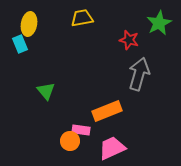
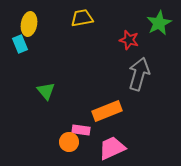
orange circle: moved 1 px left, 1 px down
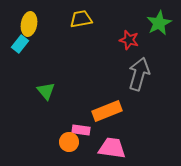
yellow trapezoid: moved 1 px left, 1 px down
cyan rectangle: rotated 60 degrees clockwise
pink trapezoid: rotated 32 degrees clockwise
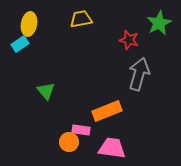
cyan rectangle: rotated 18 degrees clockwise
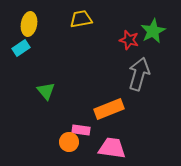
green star: moved 6 px left, 8 px down
cyan rectangle: moved 1 px right, 4 px down
orange rectangle: moved 2 px right, 2 px up
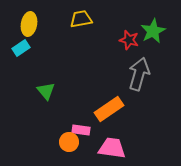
orange rectangle: rotated 12 degrees counterclockwise
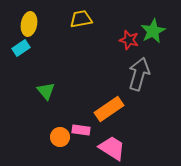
orange circle: moved 9 px left, 5 px up
pink trapezoid: rotated 24 degrees clockwise
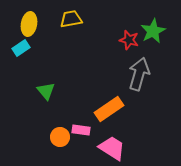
yellow trapezoid: moved 10 px left
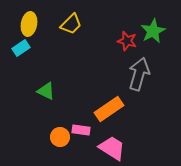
yellow trapezoid: moved 5 px down; rotated 145 degrees clockwise
red star: moved 2 px left, 1 px down
green triangle: rotated 24 degrees counterclockwise
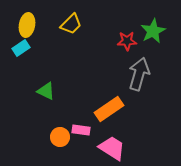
yellow ellipse: moved 2 px left, 1 px down
red star: rotated 18 degrees counterclockwise
